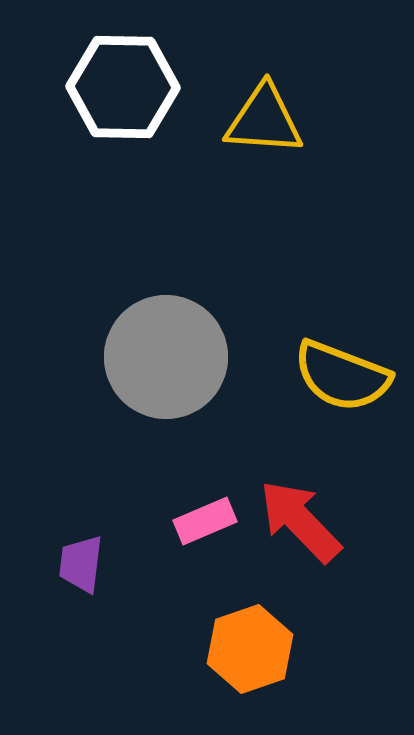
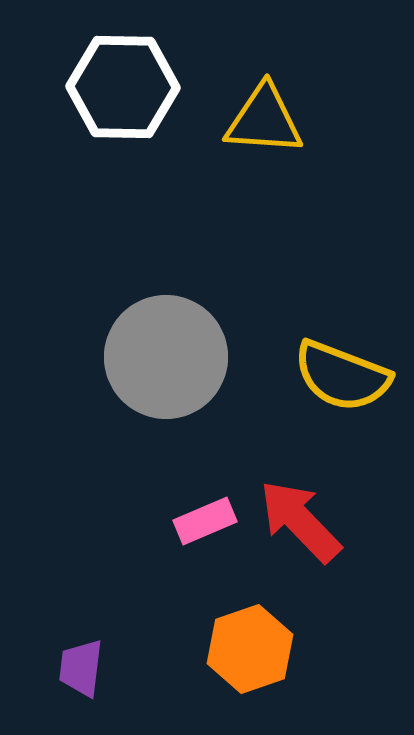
purple trapezoid: moved 104 px down
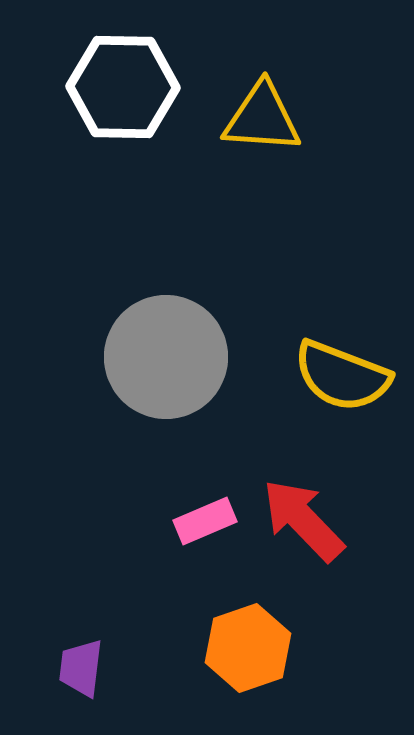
yellow triangle: moved 2 px left, 2 px up
red arrow: moved 3 px right, 1 px up
orange hexagon: moved 2 px left, 1 px up
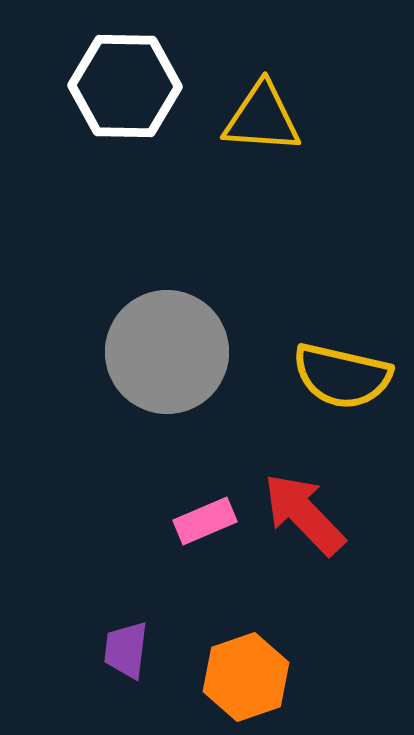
white hexagon: moved 2 px right, 1 px up
gray circle: moved 1 px right, 5 px up
yellow semicircle: rotated 8 degrees counterclockwise
red arrow: moved 1 px right, 6 px up
orange hexagon: moved 2 px left, 29 px down
purple trapezoid: moved 45 px right, 18 px up
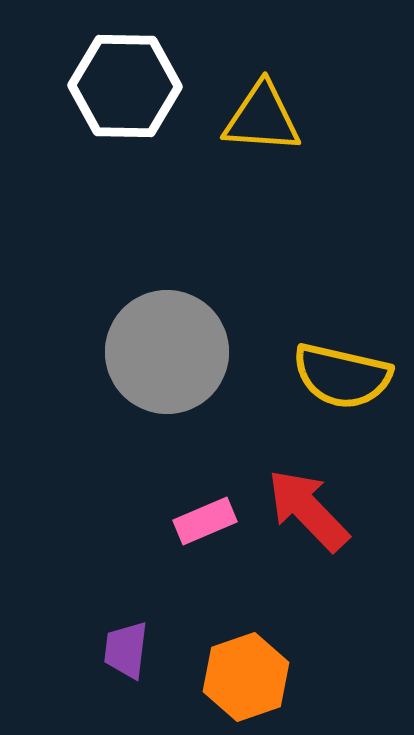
red arrow: moved 4 px right, 4 px up
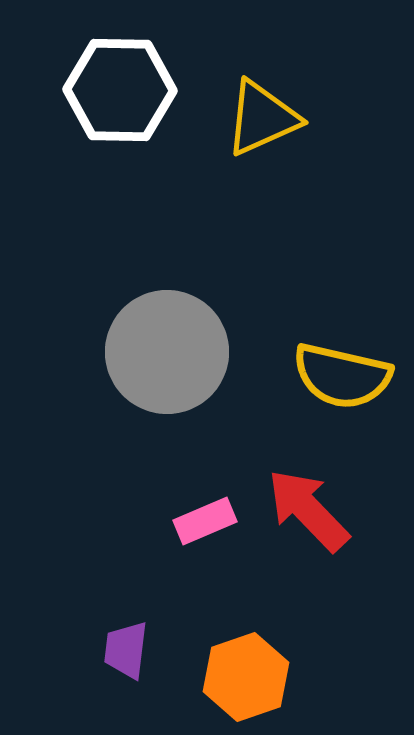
white hexagon: moved 5 px left, 4 px down
yellow triangle: rotated 28 degrees counterclockwise
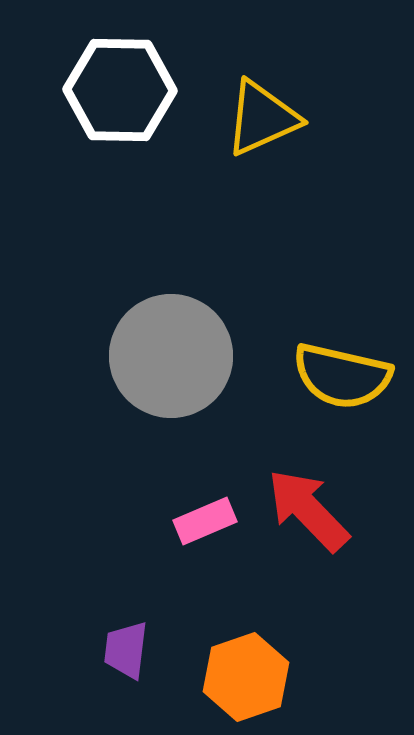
gray circle: moved 4 px right, 4 px down
